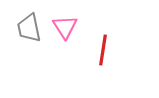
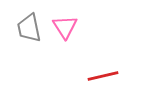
red line: moved 26 px down; rotated 68 degrees clockwise
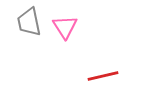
gray trapezoid: moved 6 px up
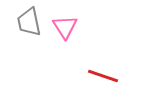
red line: rotated 32 degrees clockwise
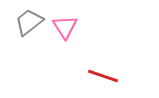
gray trapezoid: rotated 64 degrees clockwise
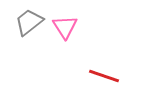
red line: moved 1 px right
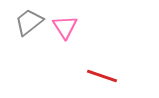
red line: moved 2 px left
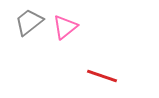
pink triangle: rotated 24 degrees clockwise
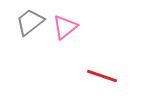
gray trapezoid: moved 1 px right
